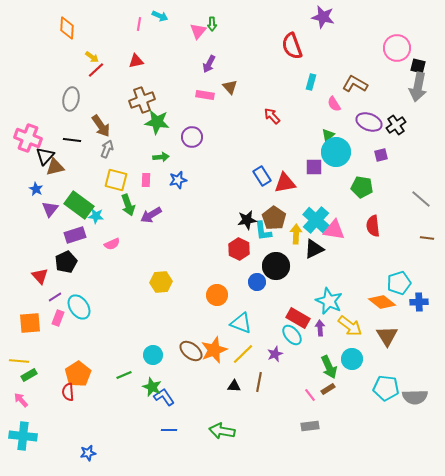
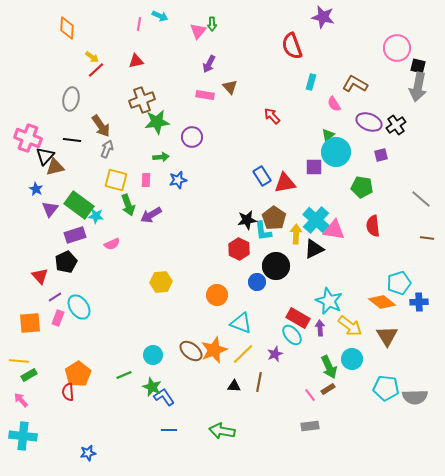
green star at (157, 122): rotated 15 degrees counterclockwise
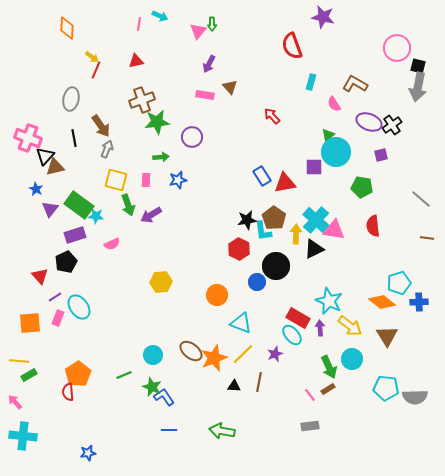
red line at (96, 70): rotated 24 degrees counterclockwise
black cross at (396, 125): moved 4 px left
black line at (72, 140): moved 2 px right, 2 px up; rotated 72 degrees clockwise
orange star at (214, 350): moved 8 px down
pink arrow at (21, 400): moved 6 px left, 2 px down
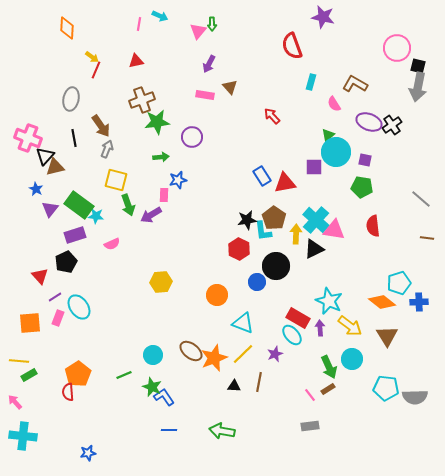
purple square at (381, 155): moved 16 px left, 5 px down; rotated 24 degrees clockwise
pink rectangle at (146, 180): moved 18 px right, 15 px down
cyan triangle at (241, 323): moved 2 px right
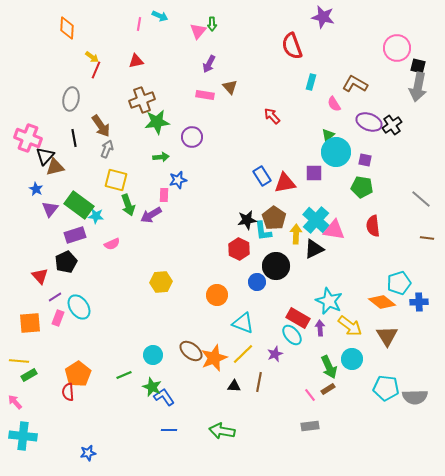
purple square at (314, 167): moved 6 px down
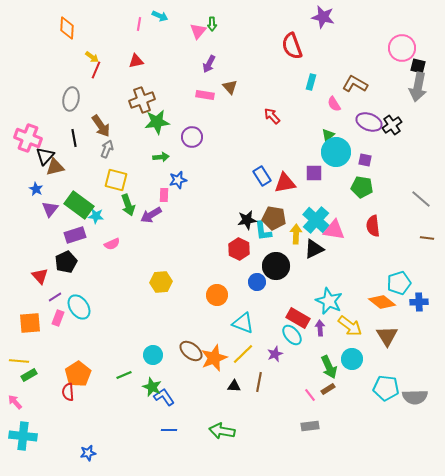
pink circle at (397, 48): moved 5 px right
brown pentagon at (274, 218): rotated 25 degrees counterclockwise
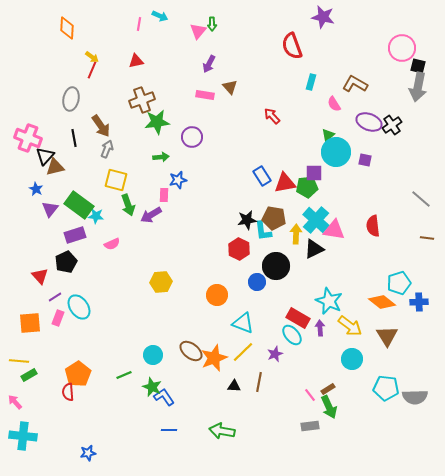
red line at (96, 70): moved 4 px left
green pentagon at (362, 187): moved 55 px left; rotated 15 degrees counterclockwise
yellow line at (243, 354): moved 2 px up
green arrow at (329, 367): moved 40 px down
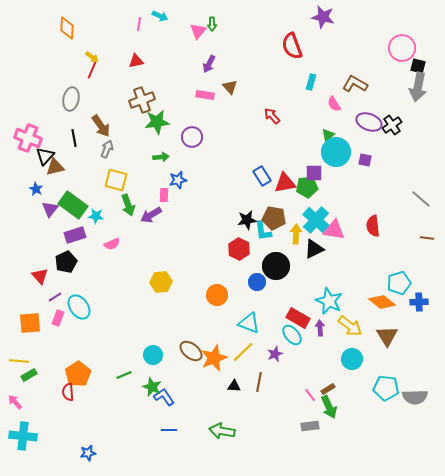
green rectangle at (79, 205): moved 6 px left
cyan triangle at (243, 323): moved 6 px right
